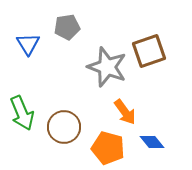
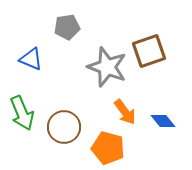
blue triangle: moved 3 px right, 15 px down; rotated 35 degrees counterclockwise
blue diamond: moved 11 px right, 21 px up
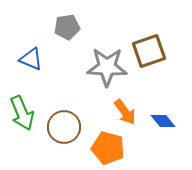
gray star: rotated 18 degrees counterclockwise
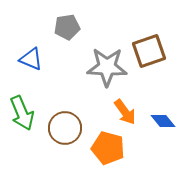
brown circle: moved 1 px right, 1 px down
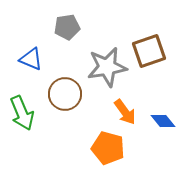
gray star: rotated 12 degrees counterclockwise
brown circle: moved 34 px up
